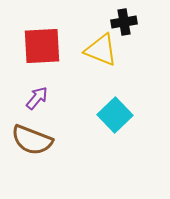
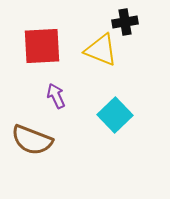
black cross: moved 1 px right
purple arrow: moved 19 px right, 2 px up; rotated 65 degrees counterclockwise
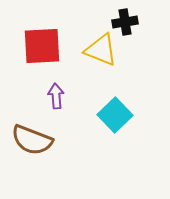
purple arrow: rotated 20 degrees clockwise
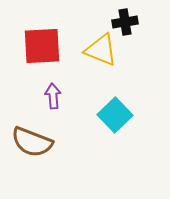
purple arrow: moved 3 px left
brown semicircle: moved 2 px down
